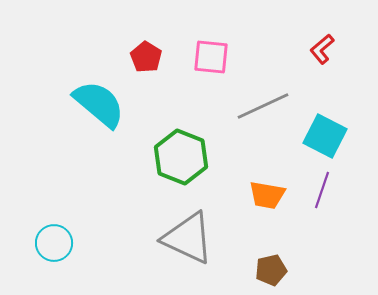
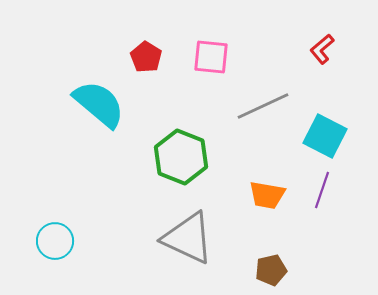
cyan circle: moved 1 px right, 2 px up
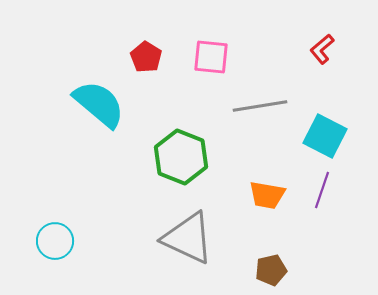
gray line: moved 3 px left; rotated 16 degrees clockwise
